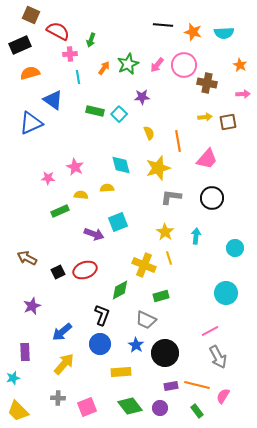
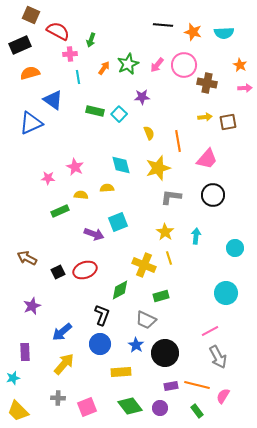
pink arrow at (243, 94): moved 2 px right, 6 px up
black circle at (212, 198): moved 1 px right, 3 px up
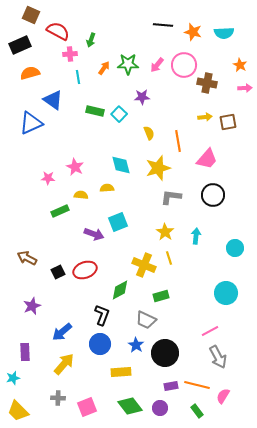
green star at (128, 64): rotated 25 degrees clockwise
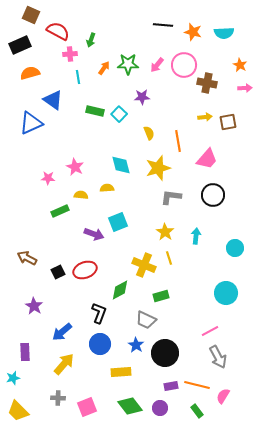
purple star at (32, 306): moved 2 px right; rotated 18 degrees counterclockwise
black L-shape at (102, 315): moved 3 px left, 2 px up
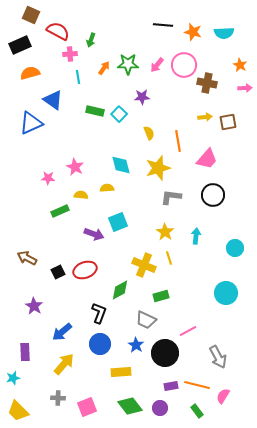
pink line at (210, 331): moved 22 px left
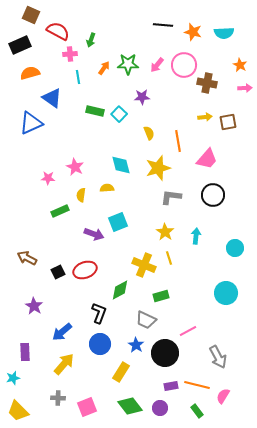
blue triangle at (53, 100): moved 1 px left, 2 px up
yellow semicircle at (81, 195): rotated 88 degrees counterclockwise
yellow rectangle at (121, 372): rotated 54 degrees counterclockwise
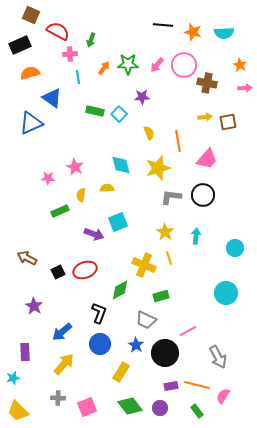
black circle at (213, 195): moved 10 px left
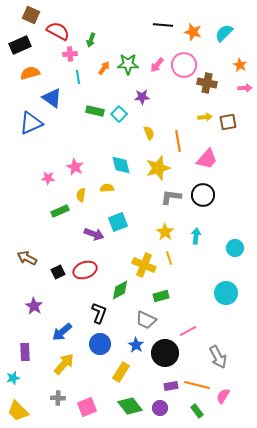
cyan semicircle at (224, 33): rotated 138 degrees clockwise
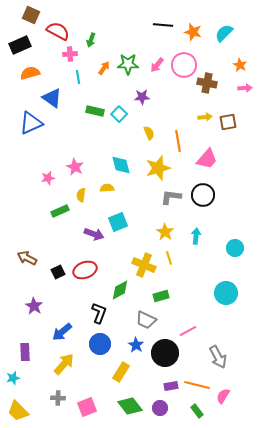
pink star at (48, 178): rotated 16 degrees counterclockwise
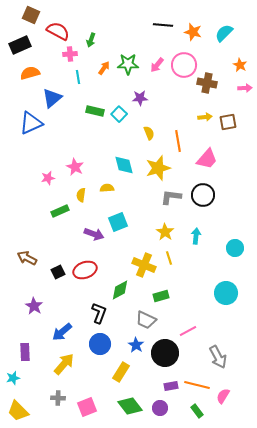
purple star at (142, 97): moved 2 px left, 1 px down
blue triangle at (52, 98): rotated 45 degrees clockwise
cyan diamond at (121, 165): moved 3 px right
